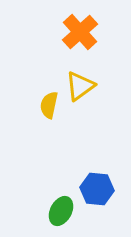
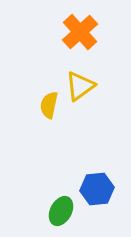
blue hexagon: rotated 12 degrees counterclockwise
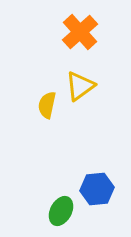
yellow semicircle: moved 2 px left
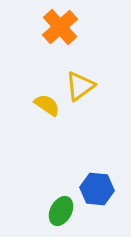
orange cross: moved 20 px left, 5 px up
yellow semicircle: rotated 112 degrees clockwise
blue hexagon: rotated 12 degrees clockwise
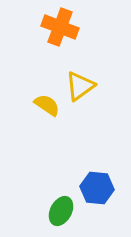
orange cross: rotated 27 degrees counterclockwise
blue hexagon: moved 1 px up
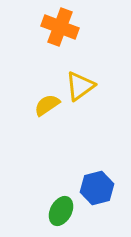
yellow semicircle: rotated 68 degrees counterclockwise
blue hexagon: rotated 20 degrees counterclockwise
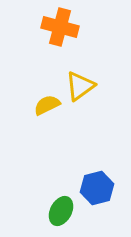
orange cross: rotated 6 degrees counterclockwise
yellow semicircle: rotated 8 degrees clockwise
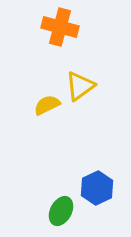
blue hexagon: rotated 12 degrees counterclockwise
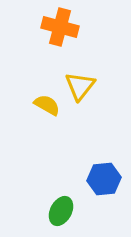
yellow triangle: rotated 16 degrees counterclockwise
yellow semicircle: rotated 56 degrees clockwise
blue hexagon: moved 7 px right, 9 px up; rotated 20 degrees clockwise
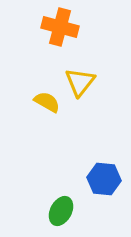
yellow triangle: moved 4 px up
yellow semicircle: moved 3 px up
blue hexagon: rotated 12 degrees clockwise
